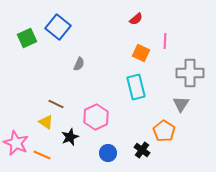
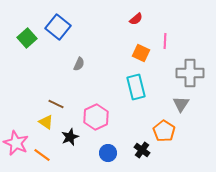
green square: rotated 18 degrees counterclockwise
orange line: rotated 12 degrees clockwise
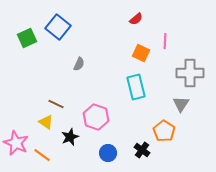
green square: rotated 18 degrees clockwise
pink hexagon: rotated 15 degrees counterclockwise
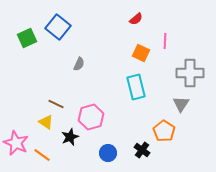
pink hexagon: moved 5 px left; rotated 25 degrees clockwise
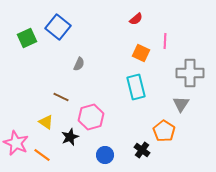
brown line: moved 5 px right, 7 px up
blue circle: moved 3 px left, 2 px down
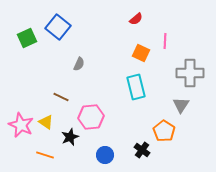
gray triangle: moved 1 px down
pink hexagon: rotated 10 degrees clockwise
pink star: moved 5 px right, 18 px up
orange line: moved 3 px right; rotated 18 degrees counterclockwise
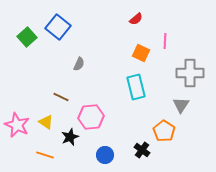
green square: moved 1 px up; rotated 18 degrees counterclockwise
pink star: moved 4 px left
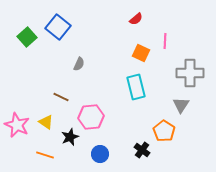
blue circle: moved 5 px left, 1 px up
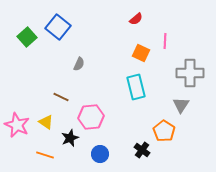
black star: moved 1 px down
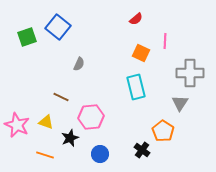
green square: rotated 24 degrees clockwise
gray triangle: moved 1 px left, 2 px up
yellow triangle: rotated 14 degrees counterclockwise
orange pentagon: moved 1 px left
